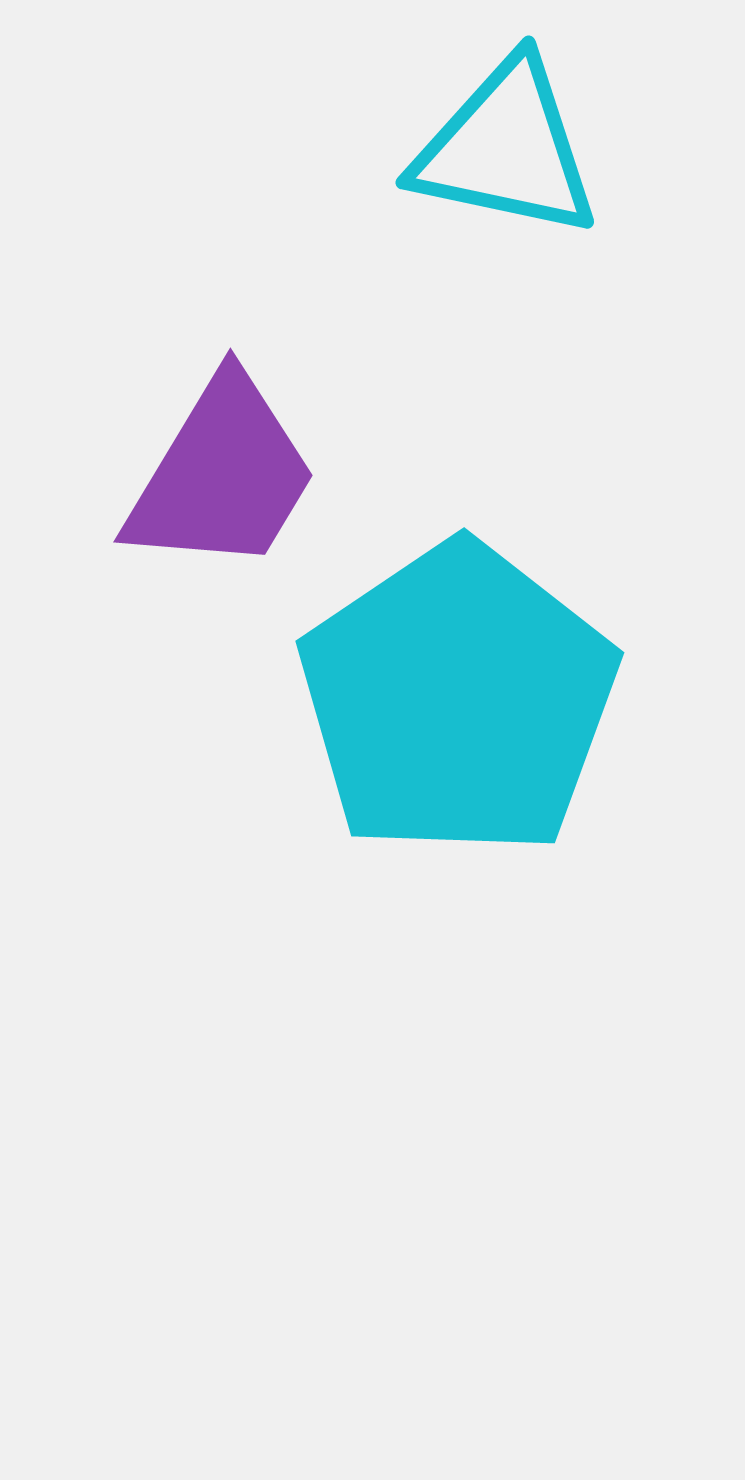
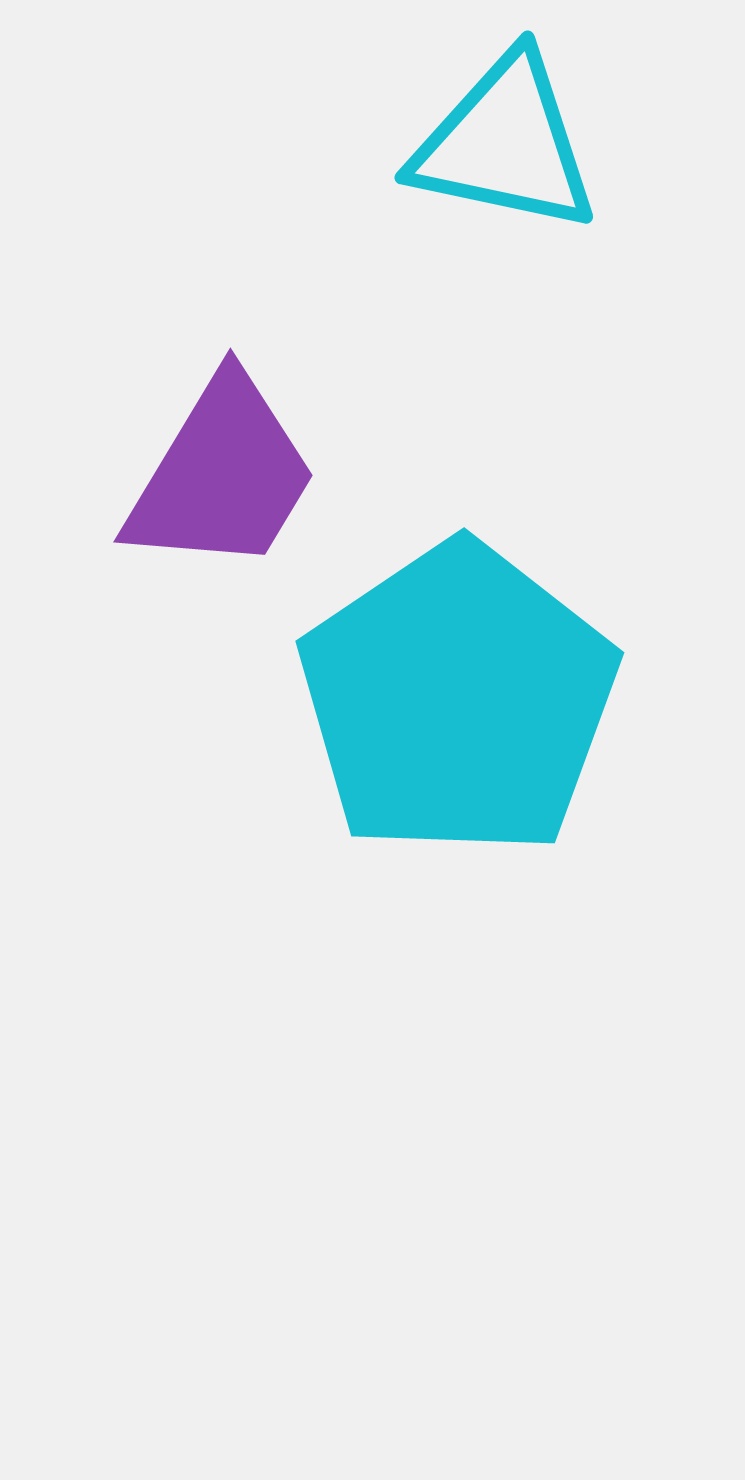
cyan triangle: moved 1 px left, 5 px up
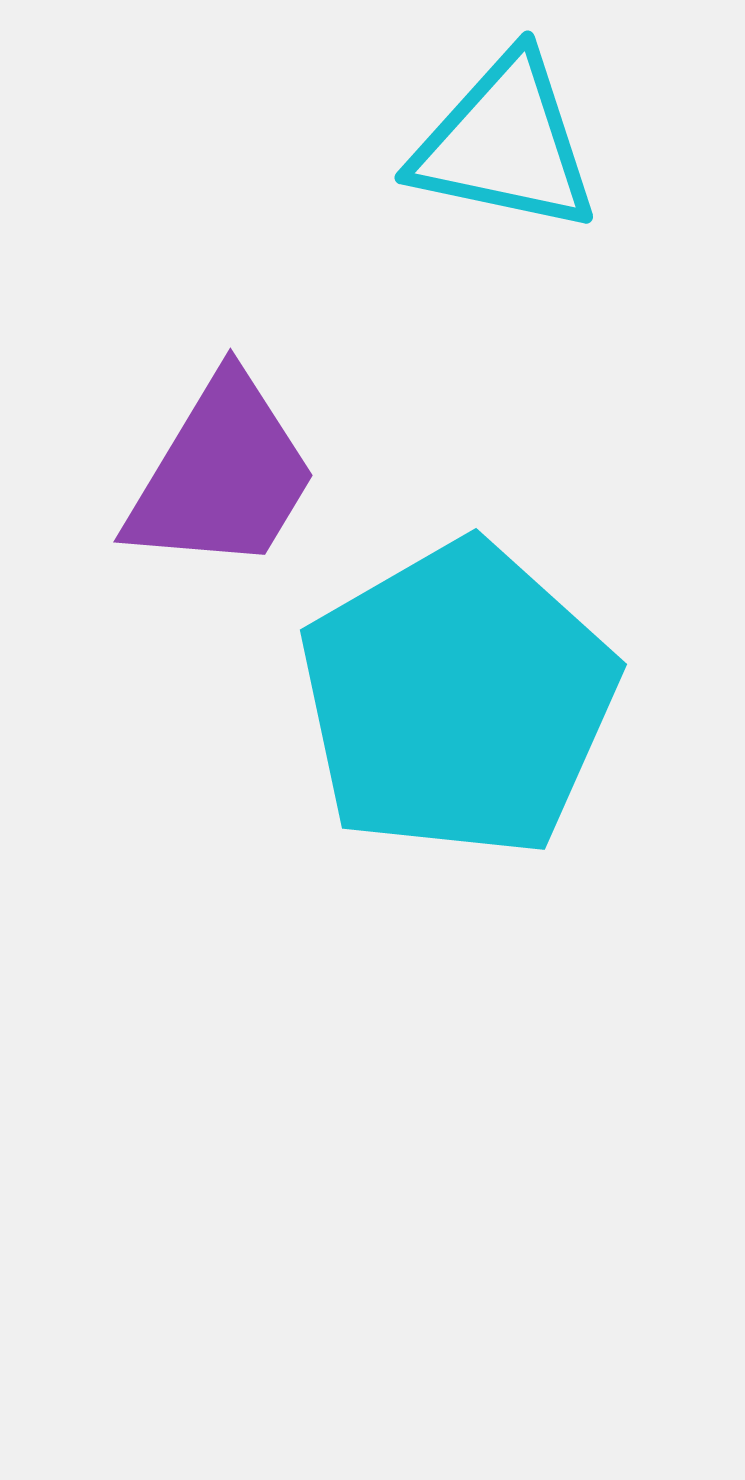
cyan pentagon: rotated 4 degrees clockwise
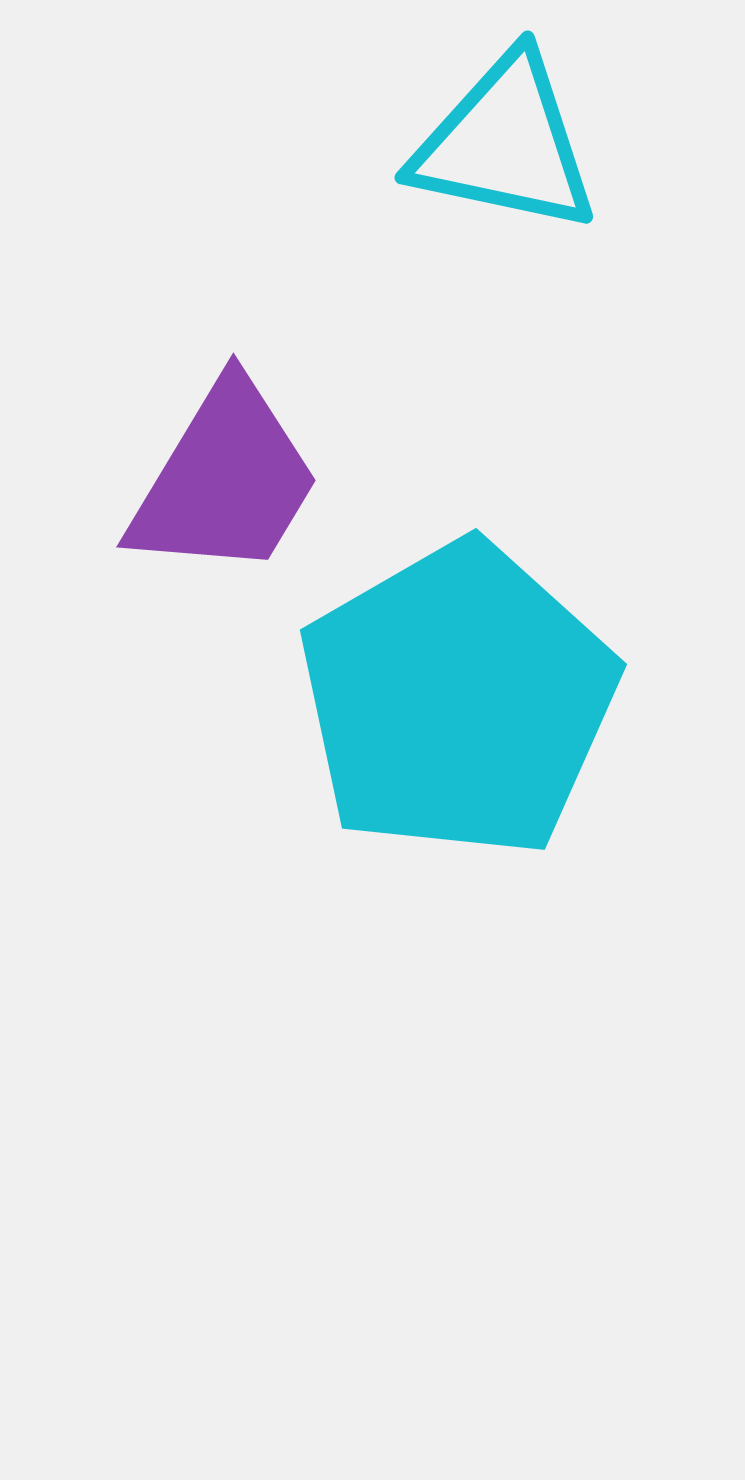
purple trapezoid: moved 3 px right, 5 px down
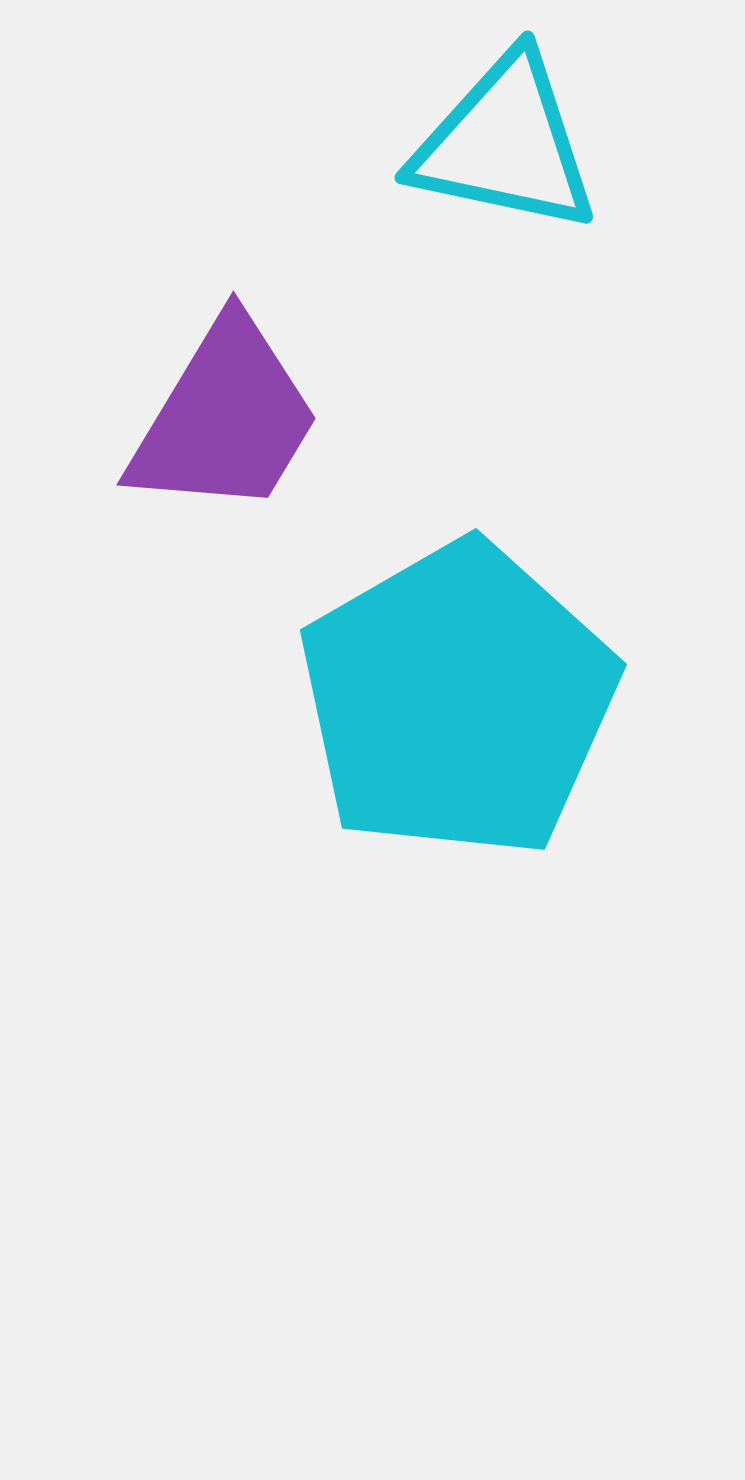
purple trapezoid: moved 62 px up
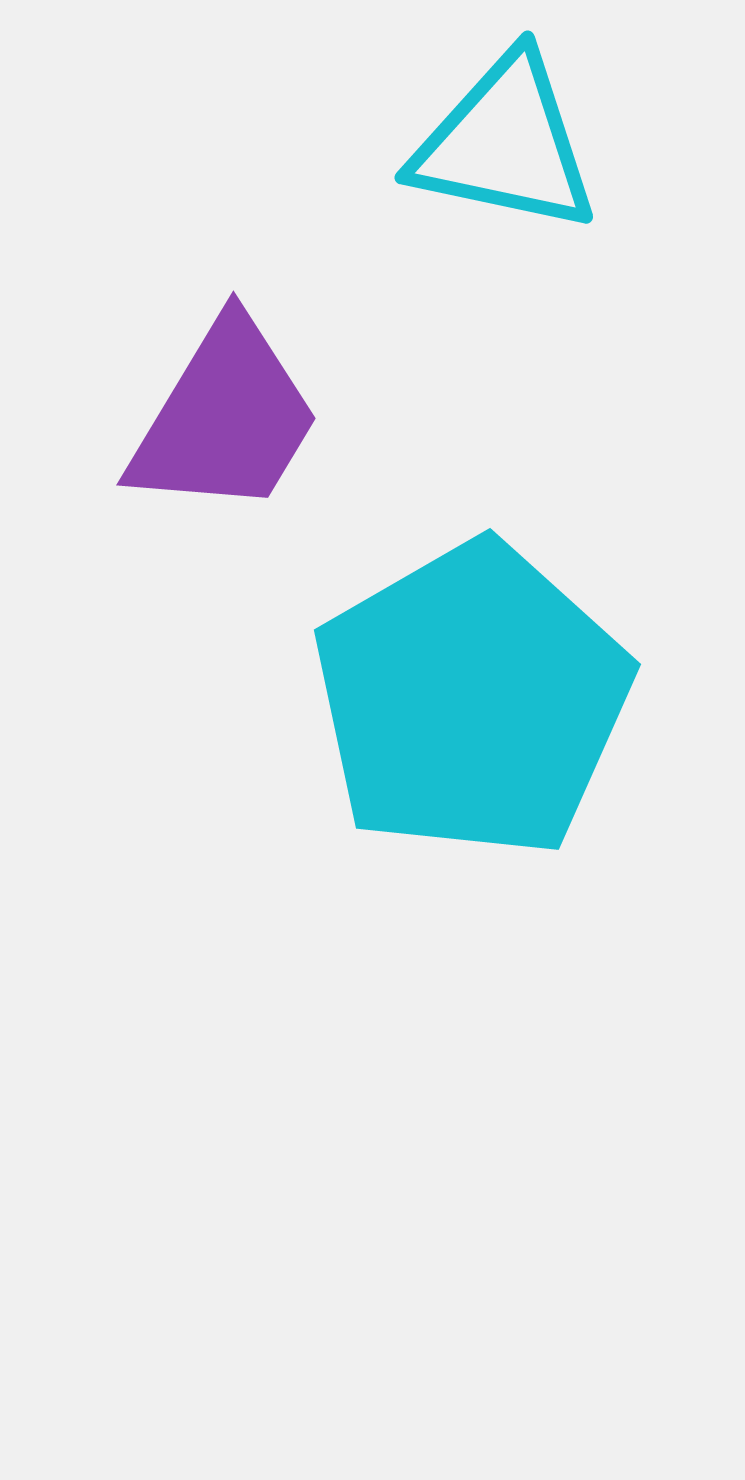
cyan pentagon: moved 14 px right
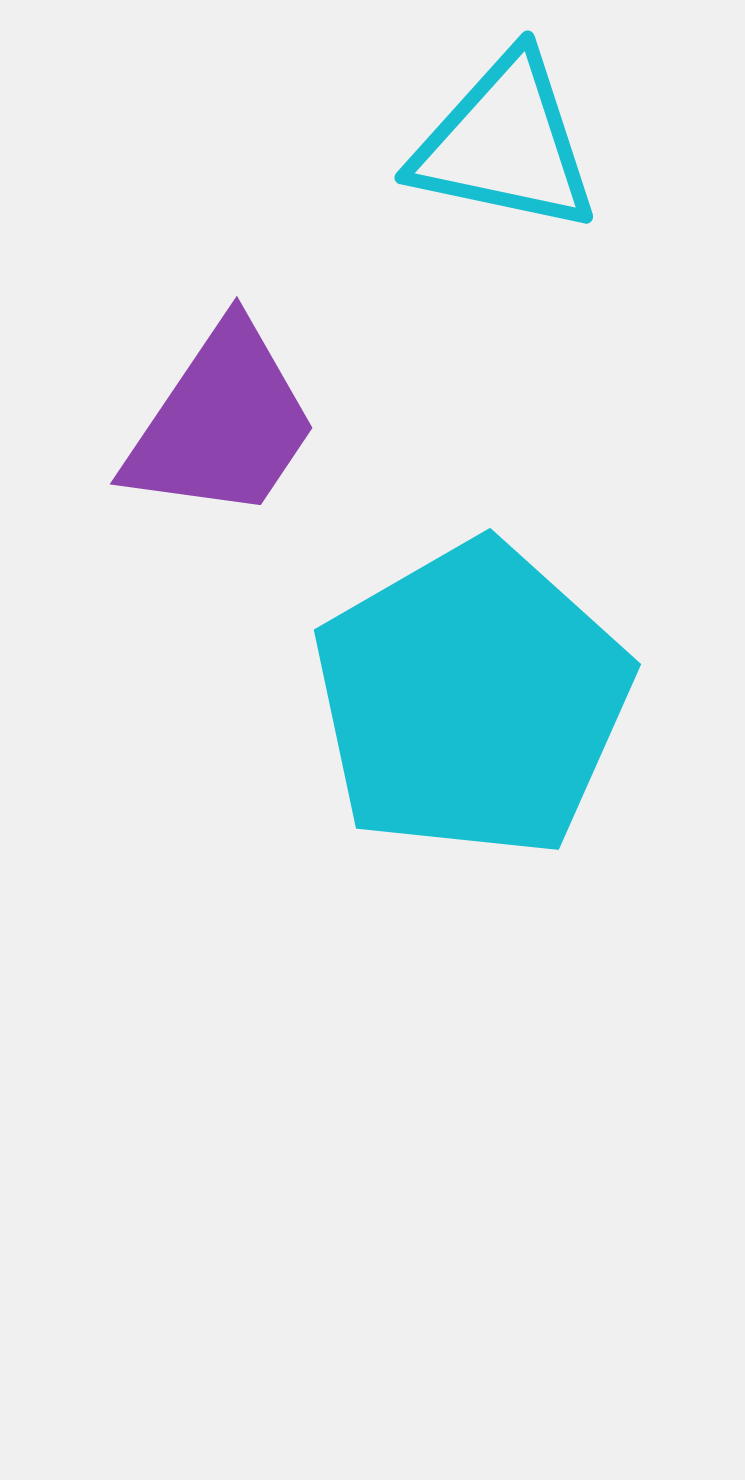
purple trapezoid: moved 3 px left, 5 px down; rotated 3 degrees clockwise
